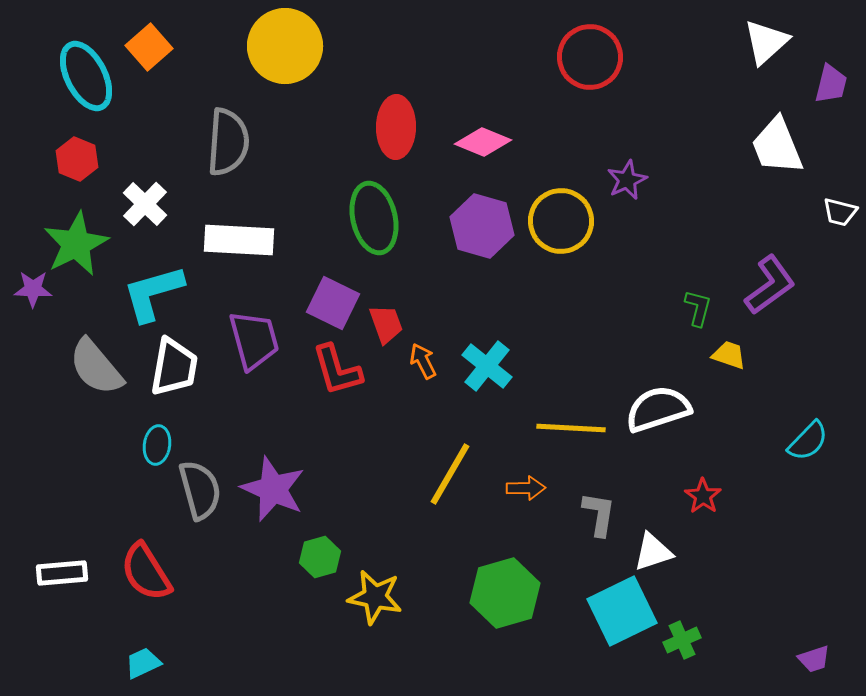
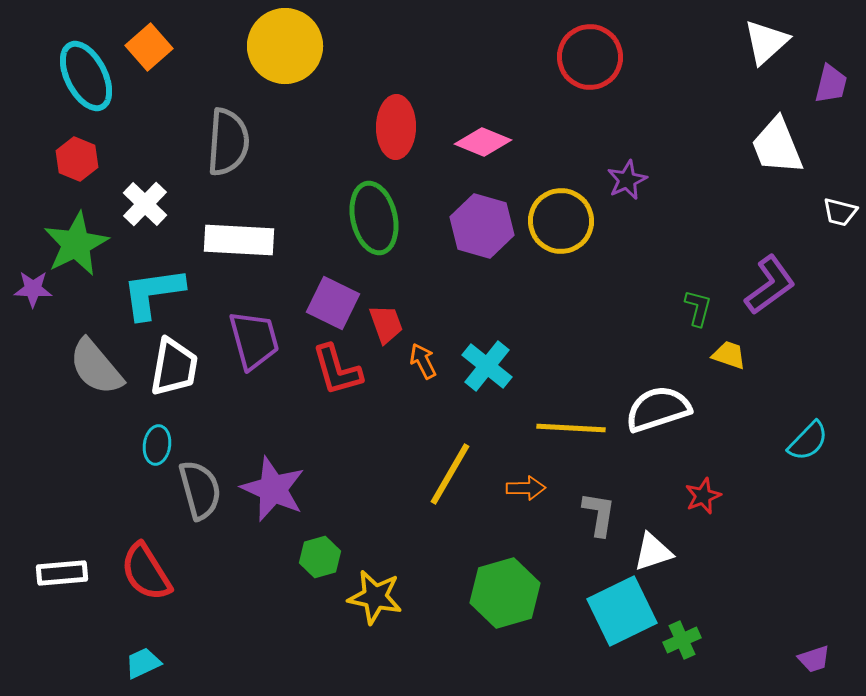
cyan L-shape at (153, 293): rotated 8 degrees clockwise
red star at (703, 496): rotated 15 degrees clockwise
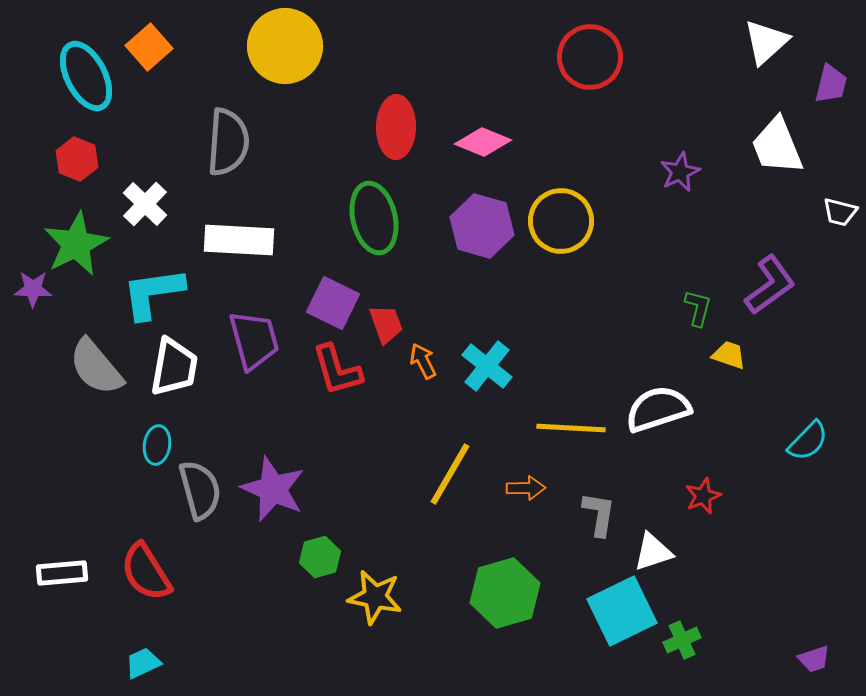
purple star at (627, 180): moved 53 px right, 8 px up
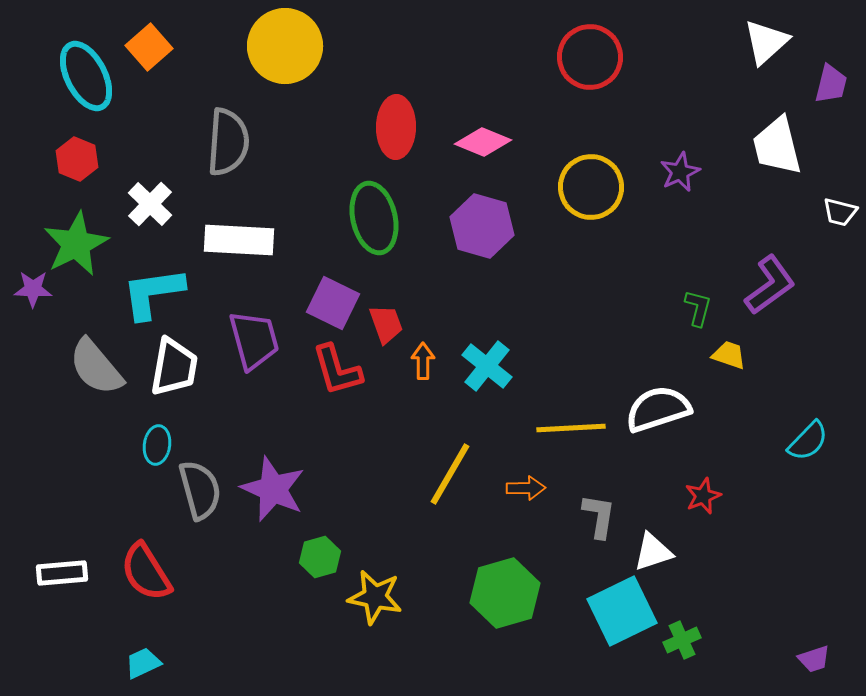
white trapezoid at (777, 146): rotated 8 degrees clockwise
white cross at (145, 204): moved 5 px right
yellow circle at (561, 221): moved 30 px right, 34 px up
orange arrow at (423, 361): rotated 27 degrees clockwise
yellow line at (571, 428): rotated 6 degrees counterclockwise
gray L-shape at (599, 514): moved 2 px down
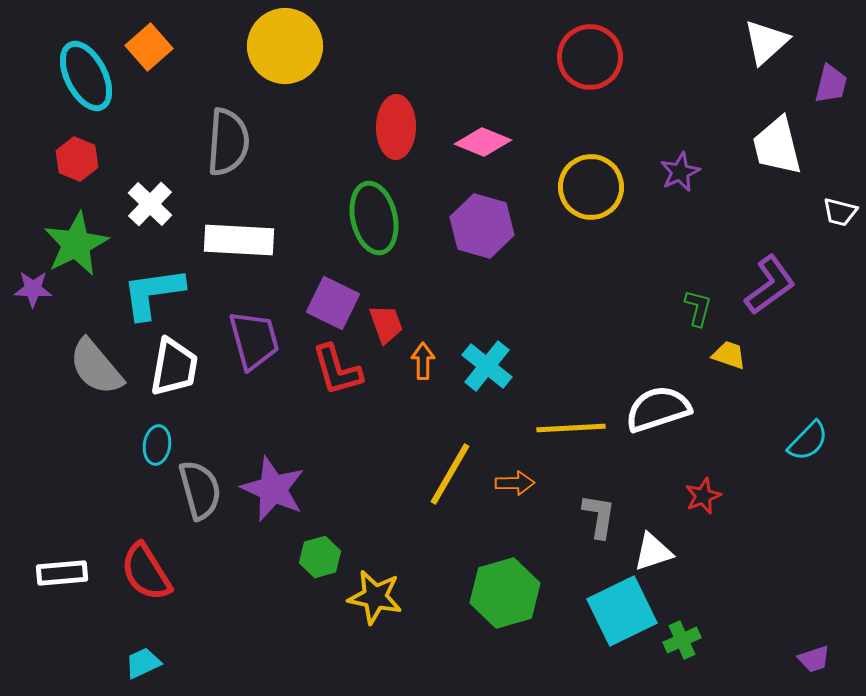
orange arrow at (526, 488): moved 11 px left, 5 px up
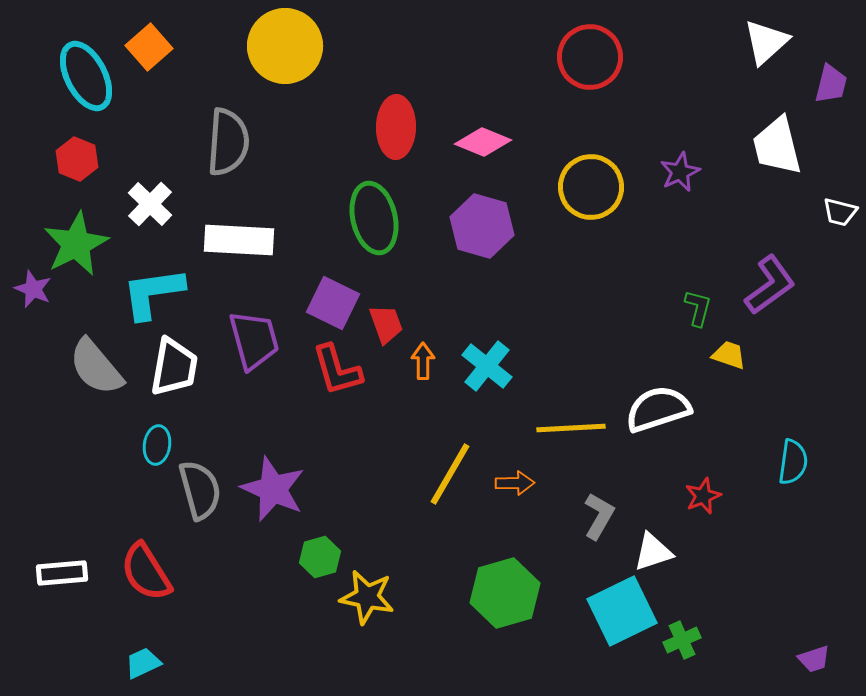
purple star at (33, 289): rotated 21 degrees clockwise
cyan semicircle at (808, 441): moved 15 px left, 21 px down; rotated 36 degrees counterclockwise
gray L-shape at (599, 516): rotated 21 degrees clockwise
yellow star at (375, 597): moved 8 px left
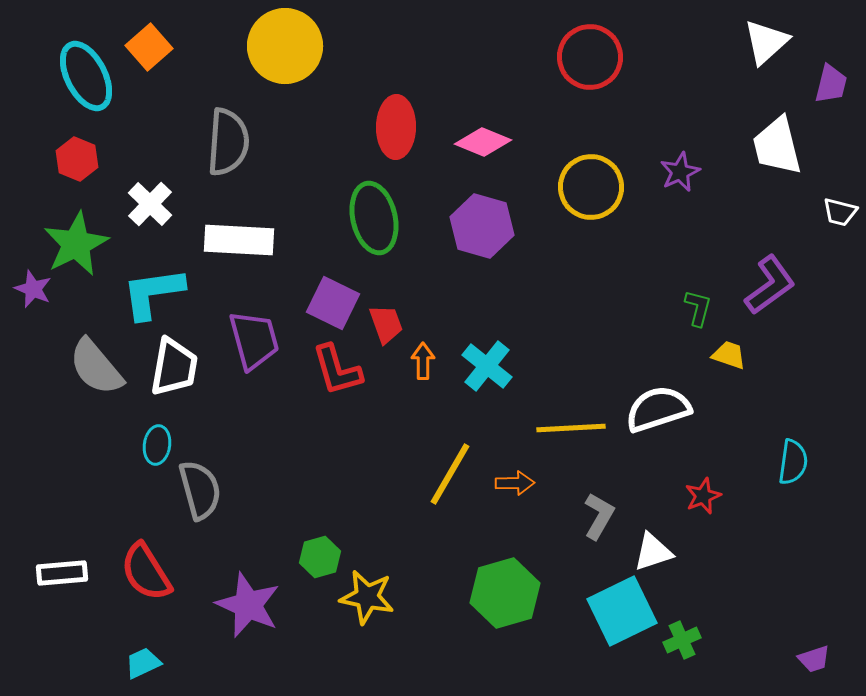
purple star at (273, 489): moved 25 px left, 116 px down
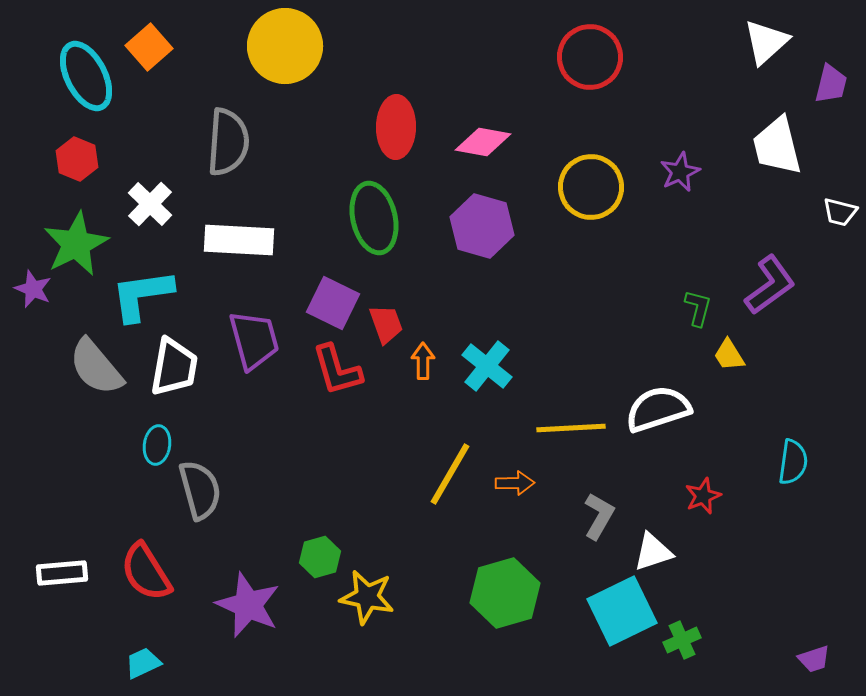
pink diamond at (483, 142): rotated 12 degrees counterclockwise
cyan L-shape at (153, 293): moved 11 px left, 2 px down
yellow trapezoid at (729, 355): rotated 141 degrees counterclockwise
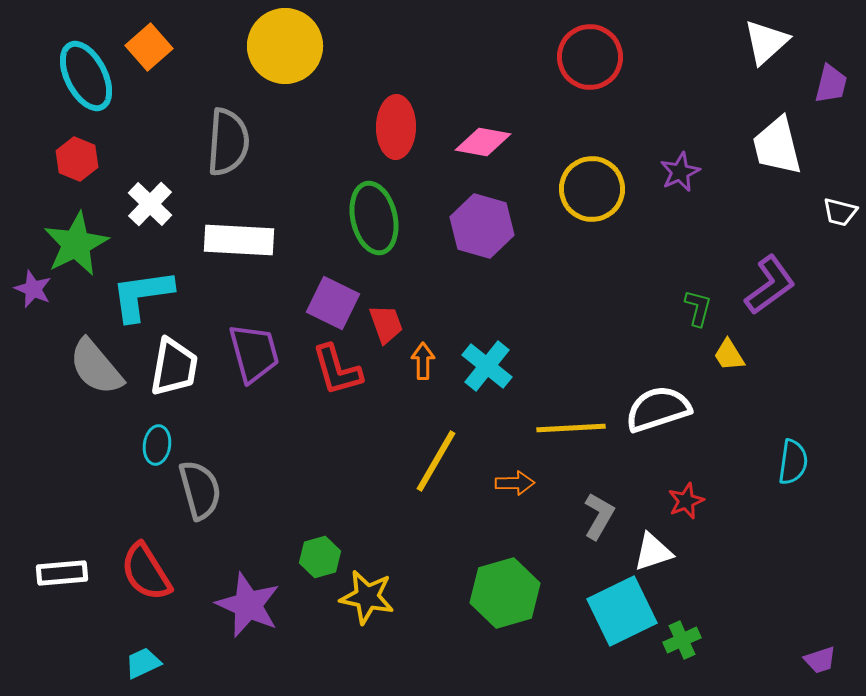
yellow circle at (591, 187): moved 1 px right, 2 px down
purple trapezoid at (254, 340): moved 13 px down
yellow line at (450, 474): moved 14 px left, 13 px up
red star at (703, 496): moved 17 px left, 5 px down
purple trapezoid at (814, 659): moved 6 px right, 1 px down
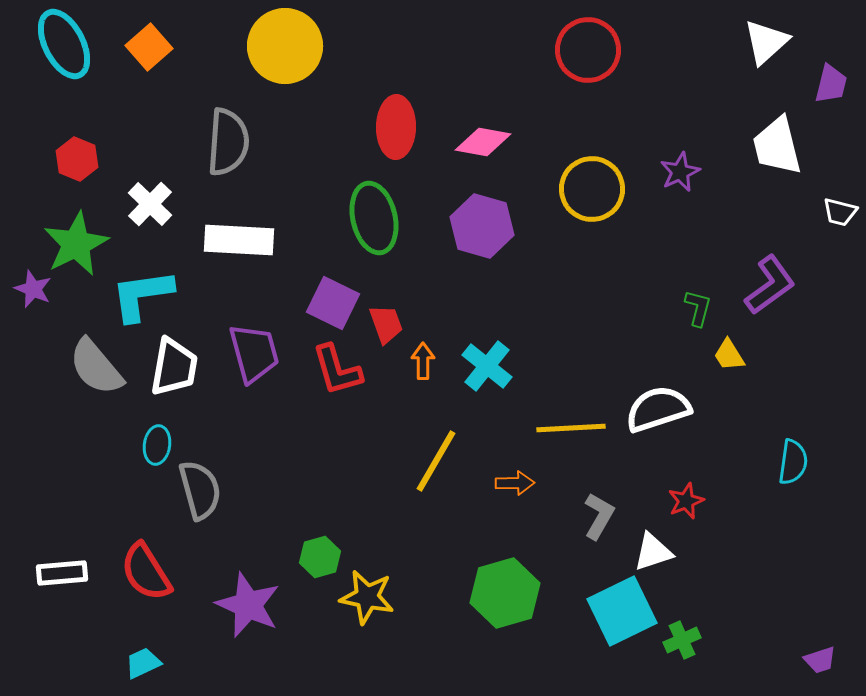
red circle at (590, 57): moved 2 px left, 7 px up
cyan ellipse at (86, 76): moved 22 px left, 32 px up
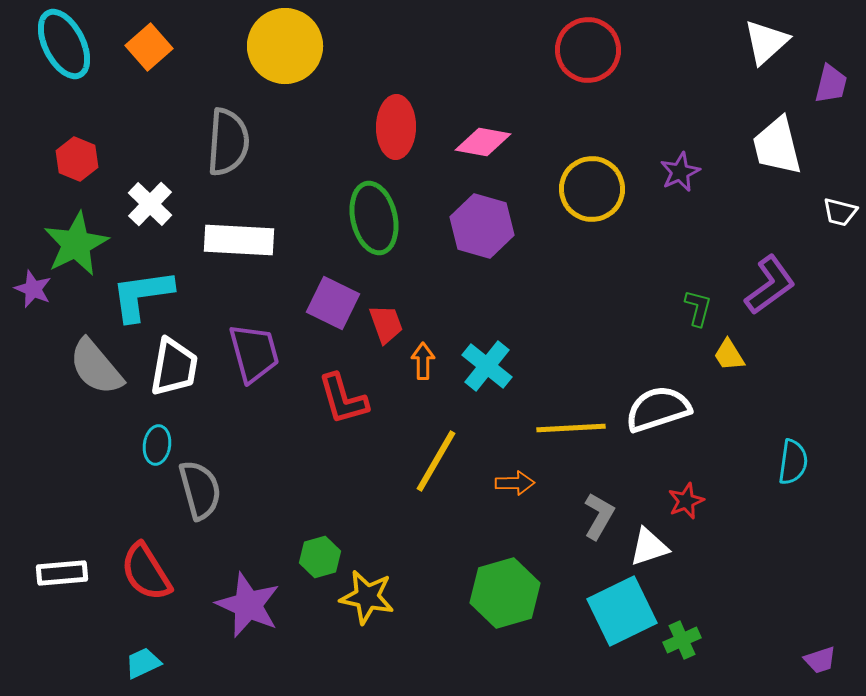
red L-shape at (337, 370): moved 6 px right, 29 px down
white triangle at (653, 552): moved 4 px left, 5 px up
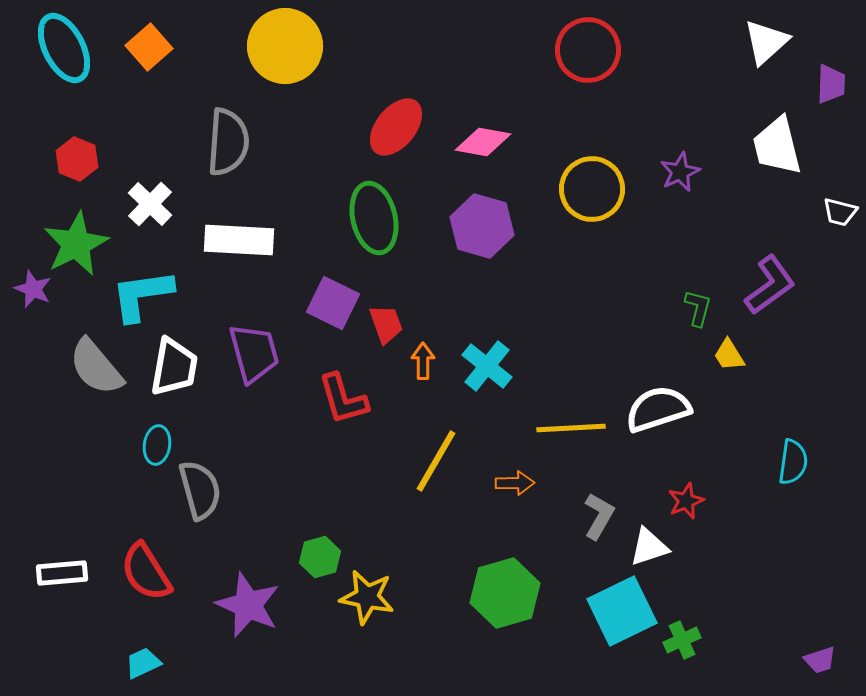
cyan ellipse at (64, 44): moved 4 px down
purple trapezoid at (831, 84): rotated 12 degrees counterclockwise
red ellipse at (396, 127): rotated 38 degrees clockwise
